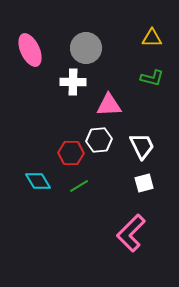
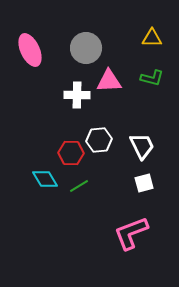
white cross: moved 4 px right, 13 px down
pink triangle: moved 24 px up
cyan diamond: moved 7 px right, 2 px up
pink L-shape: rotated 24 degrees clockwise
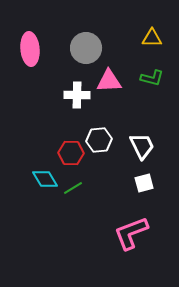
pink ellipse: moved 1 px up; rotated 20 degrees clockwise
green line: moved 6 px left, 2 px down
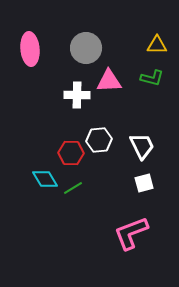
yellow triangle: moved 5 px right, 7 px down
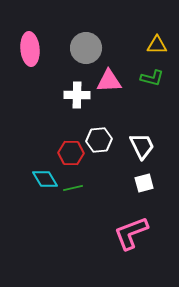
green line: rotated 18 degrees clockwise
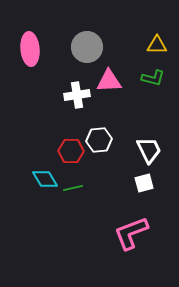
gray circle: moved 1 px right, 1 px up
green L-shape: moved 1 px right
white cross: rotated 10 degrees counterclockwise
white trapezoid: moved 7 px right, 4 px down
red hexagon: moved 2 px up
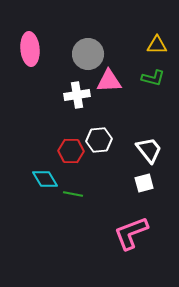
gray circle: moved 1 px right, 7 px down
white trapezoid: rotated 12 degrees counterclockwise
green line: moved 6 px down; rotated 24 degrees clockwise
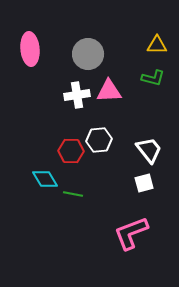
pink triangle: moved 10 px down
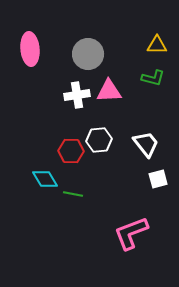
white trapezoid: moved 3 px left, 6 px up
white square: moved 14 px right, 4 px up
